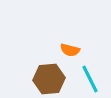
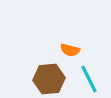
cyan line: moved 1 px left
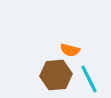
brown hexagon: moved 7 px right, 4 px up
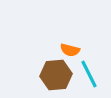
cyan line: moved 5 px up
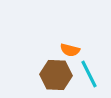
brown hexagon: rotated 8 degrees clockwise
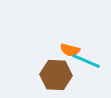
cyan line: moved 3 px left, 13 px up; rotated 40 degrees counterclockwise
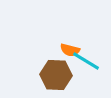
cyan line: rotated 8 degrees clockwise
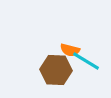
brown hexagon: moved 5 px up
